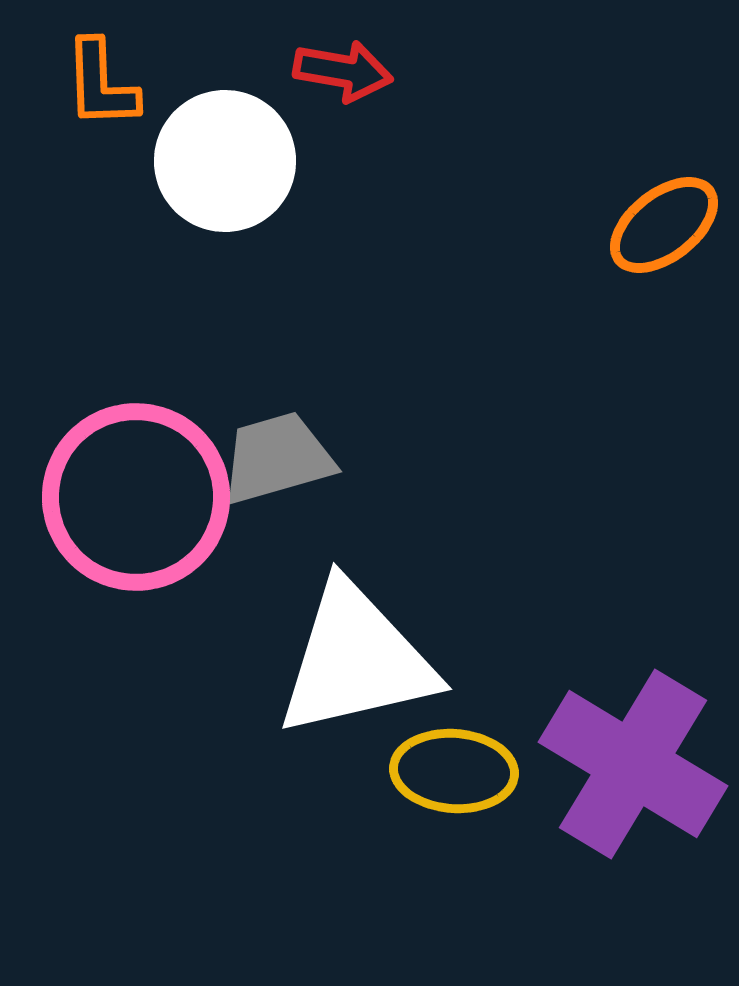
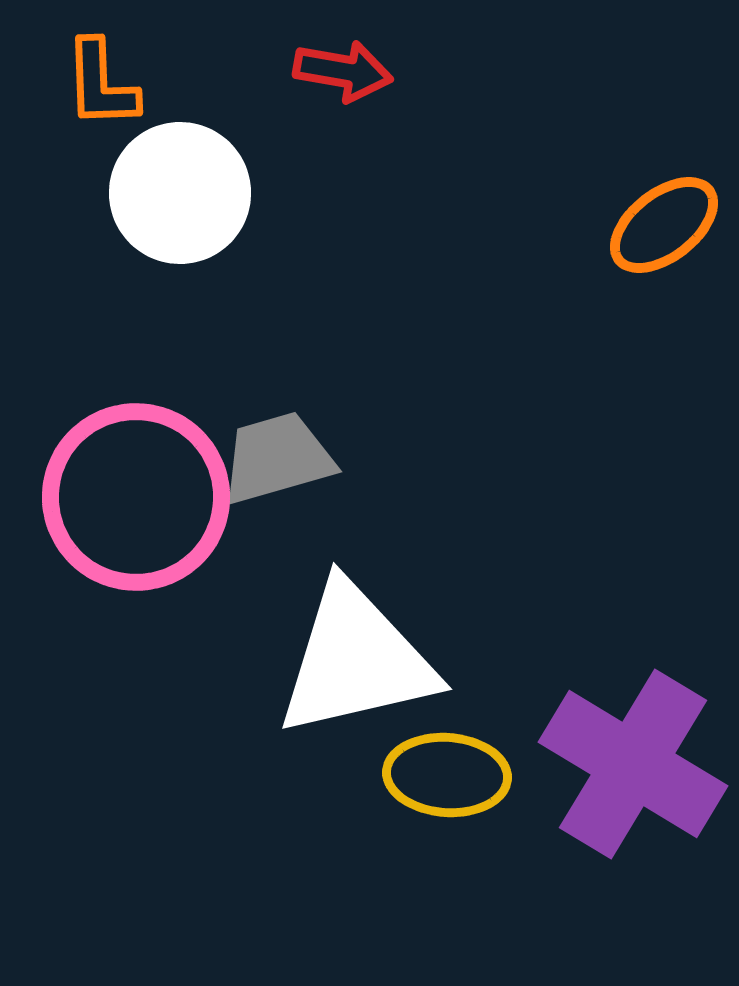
white circle: moved 45 px left, 32 px down
yellow ellipse: moved 7 px left, 4 px down
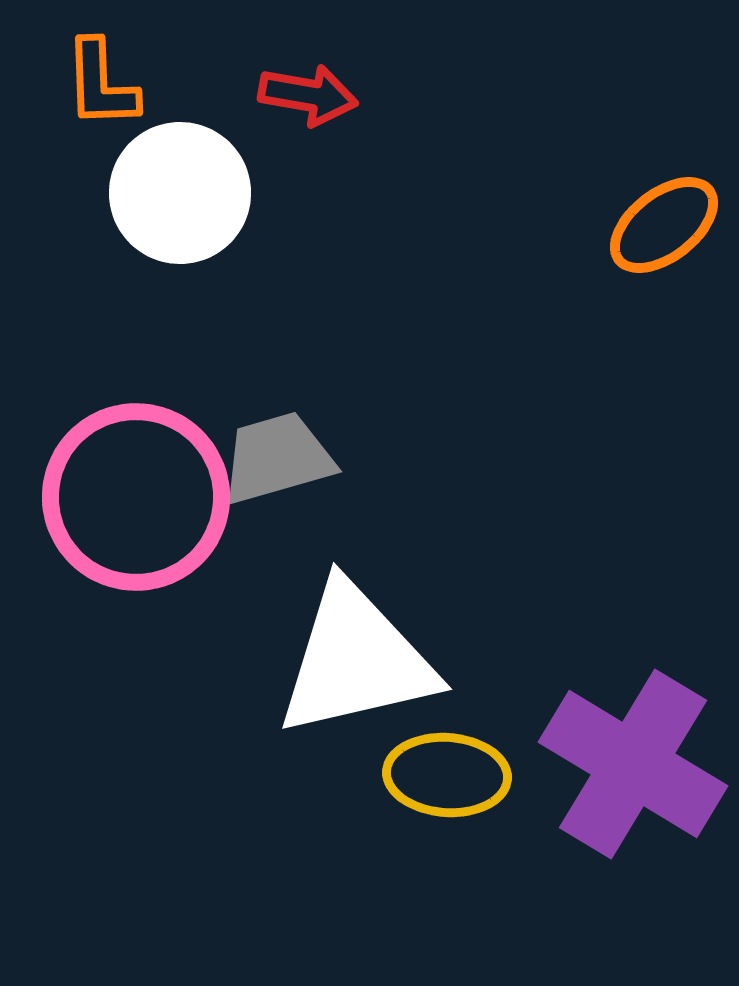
red arrow: moved 35 px left, 24 px down
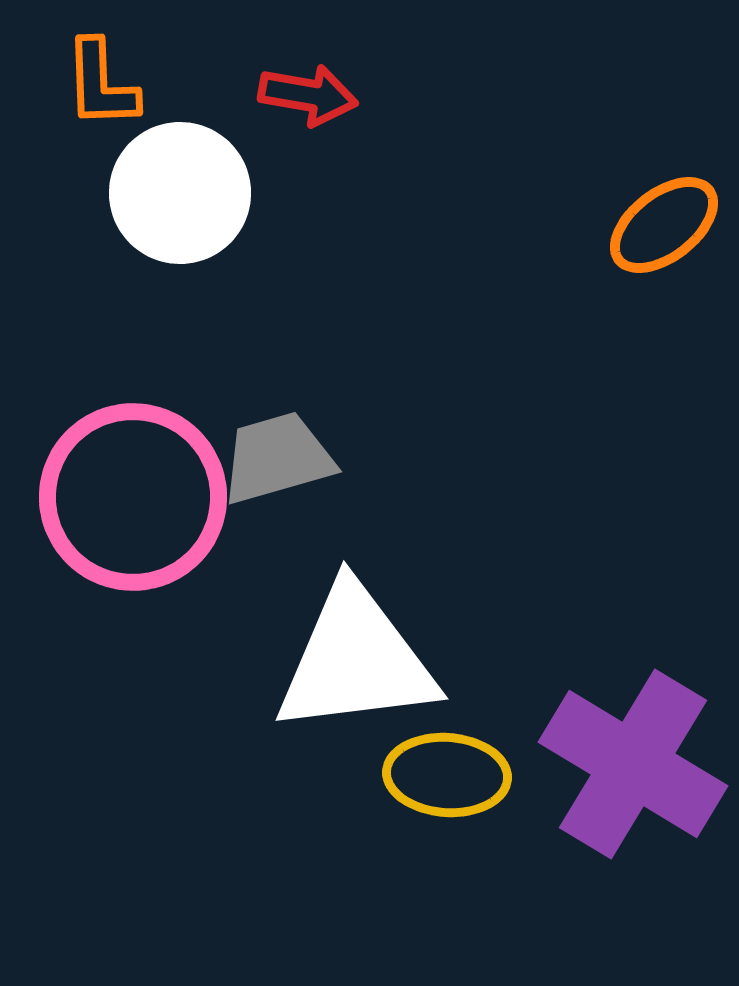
pink circle: moved 3 px left
white triangle: rotated 6 degrees clockwise
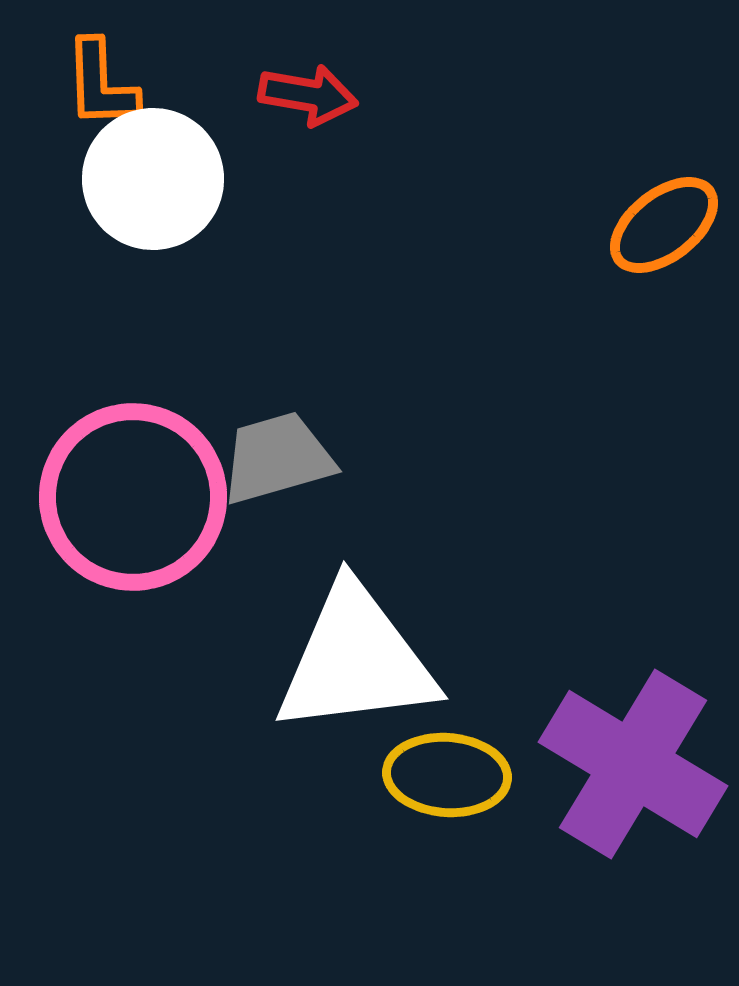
white circle: moved 27 px left, 14 px up
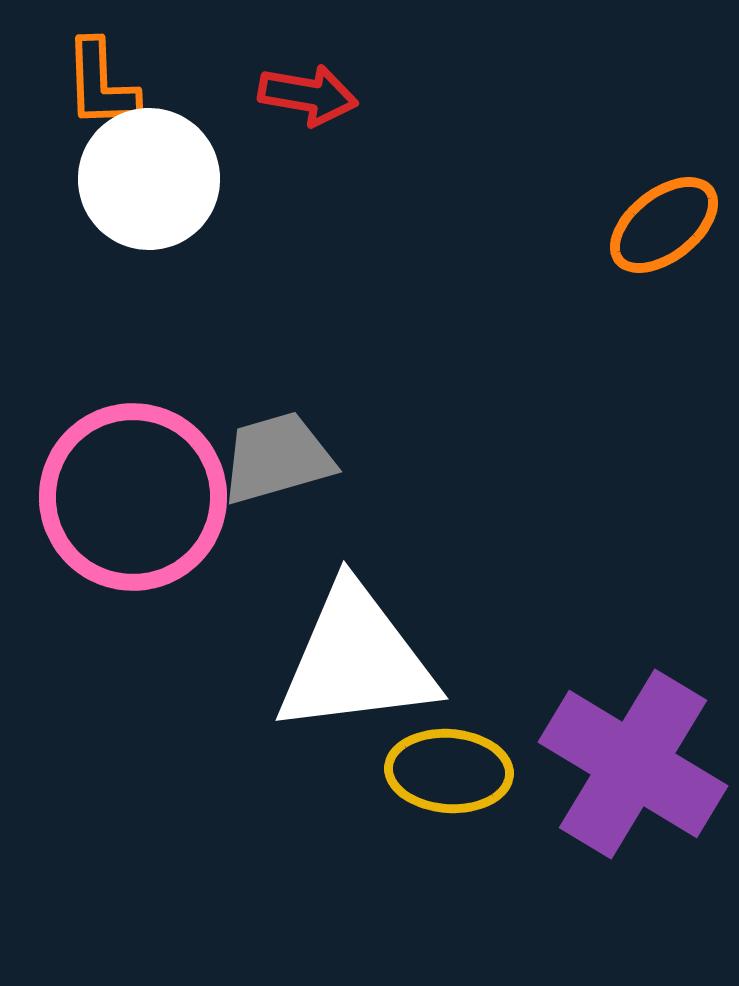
white circle: moved 4 px left
yellow ellipse: moved 2 px right, 4 px up
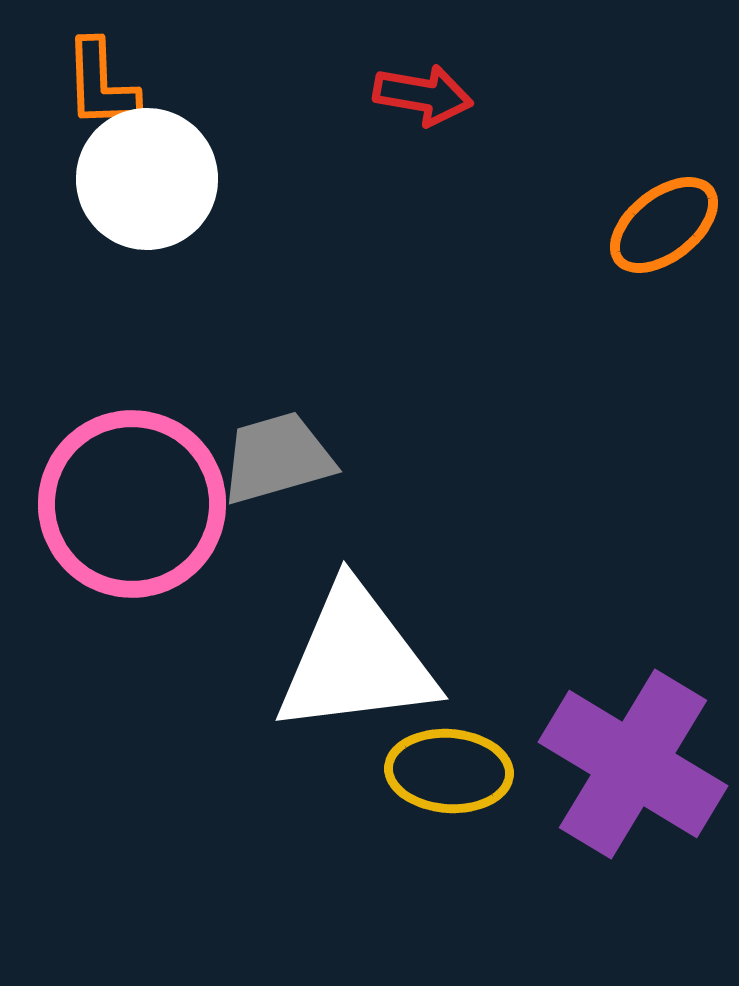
red arrow: moved 115 px right
white circle: moved 2 px left
pink circle: moved 1 px left, 7 px down
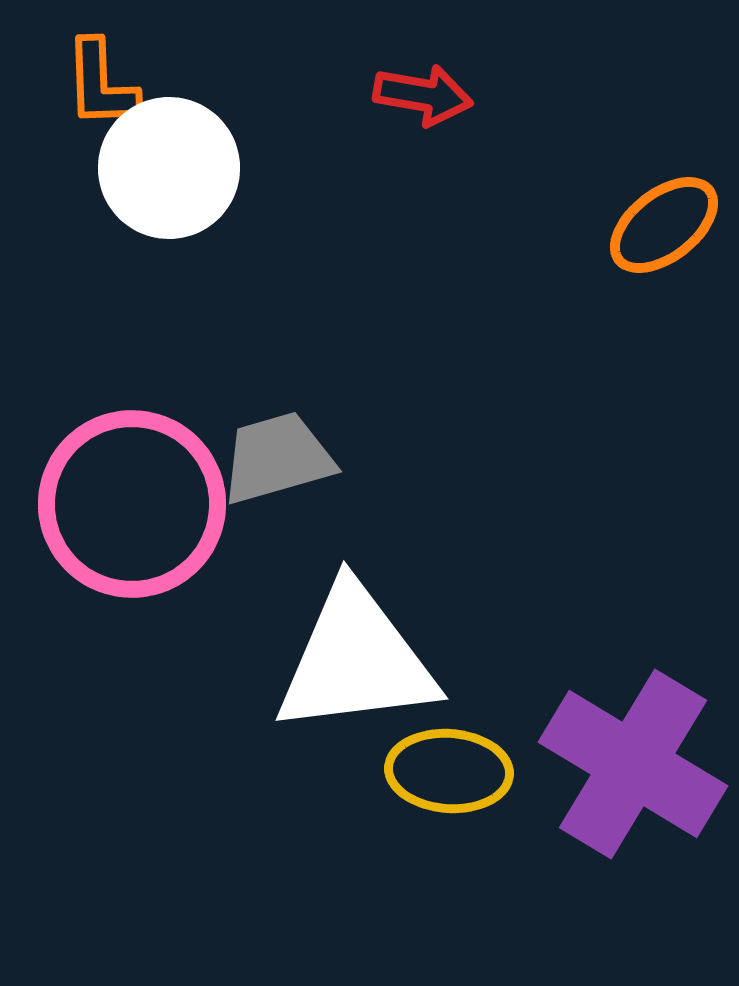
white circle: moved 22 px right, 11 px up
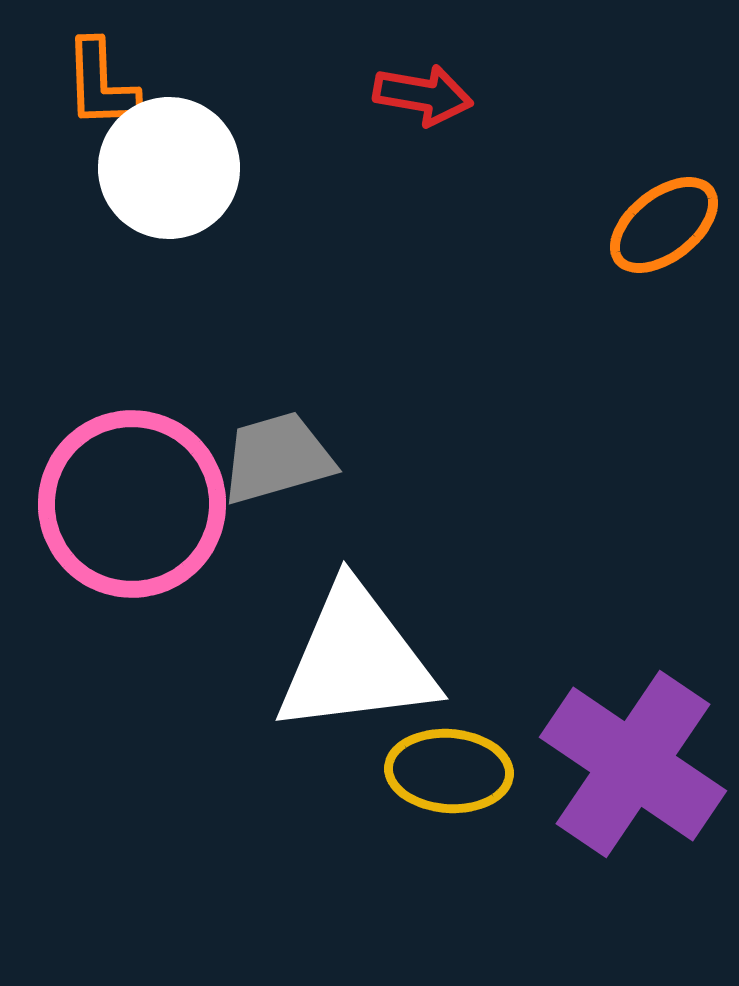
purple cross: rotated 3 degrees clockwise
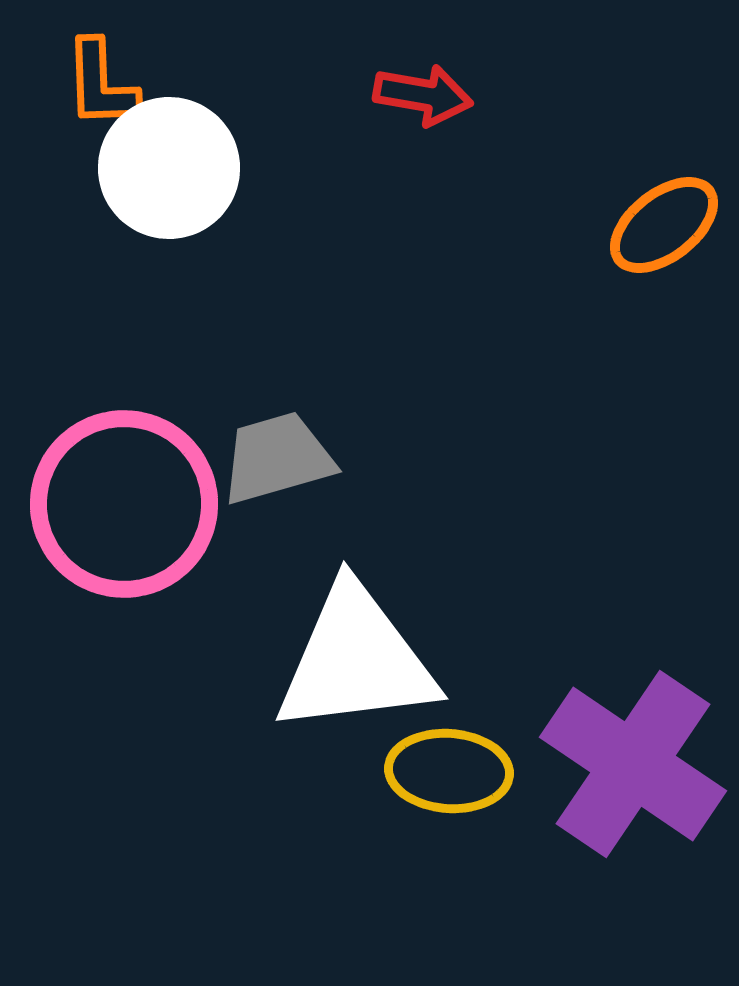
pink circle: moved 8 px left
